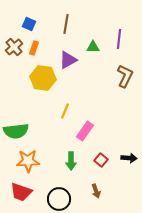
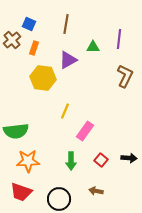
brown cross: moved 2 px left, 7 px up
brown arrow: rotated 120 degrees clockwise
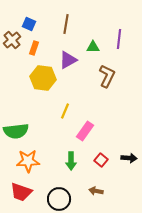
brown L-shape: moved 18 px left
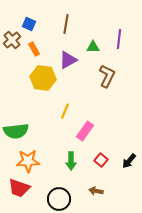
orange rectangle: moved 1 px down; rotated 48 degrees counterclockwise
black arrow: moved 3 px down; rotated 126 degrees clockwise
red trapezoid: moved 2 px left, 4 px up
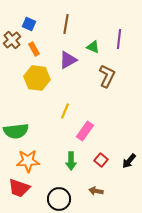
green triangle: rotated 24 degrees clockwise
yellow hexagon: moved 6 px left
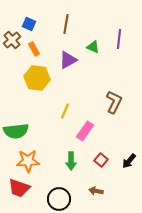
brown L-shape: moved 7 px right, 26 px down
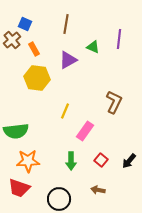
blue square: moved 4 px left
brown arrow: moved 2 px right, 1 px up
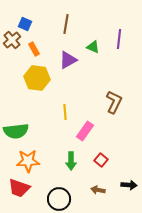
yellow line: moved 1 px down; rotated 28 degrees counterclockwise
black arrow: moved 24 px down; rotated 126 degrees counterclockwise
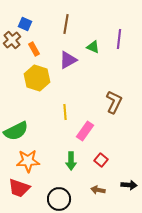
yellow hexagon: rotated 10 degrees clockwise
green semicircle: rotated 20 degrees counterclockwise
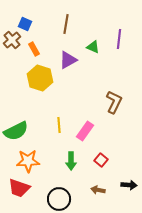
yellow hexagon: moved 3 px right
yellow line: moved 6 px left, 13 px down
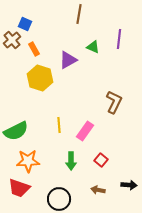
brown line: moved 13 px right, 10 px up
